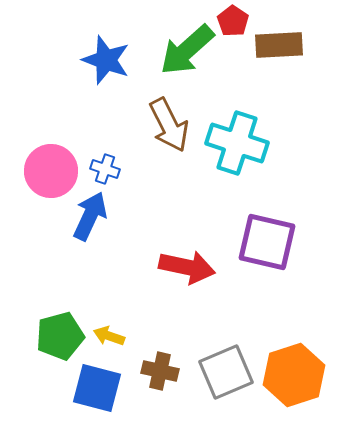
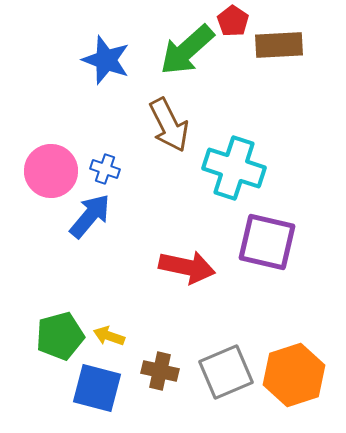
cyan cross: moved 3 px left, 25 px down
blue arrow: rotated 15 degrees clockwise
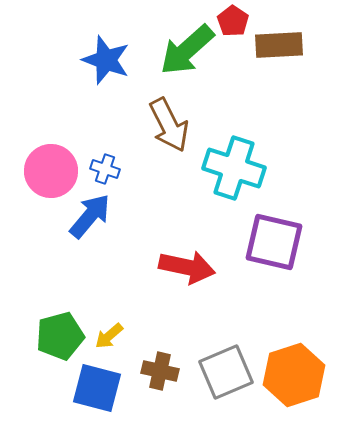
purple square: moved 7 px right
yellow arrow: rotated 60 degrees counterclockwise
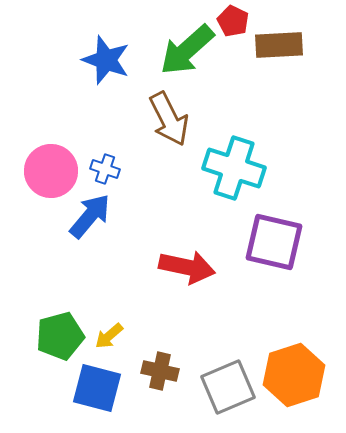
red pentagon: rotated 8 degrees counterclockwise
brown arrow: moved 6 px up
gray square: moved 2 px right, 15 px down
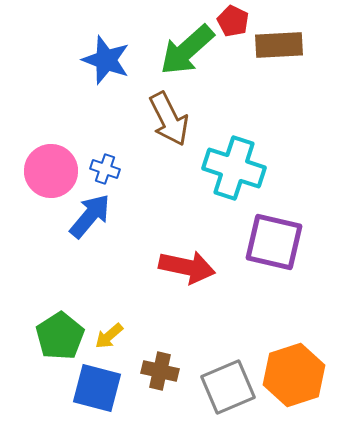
green pentagon: rotated 18 degrees counterclockwise
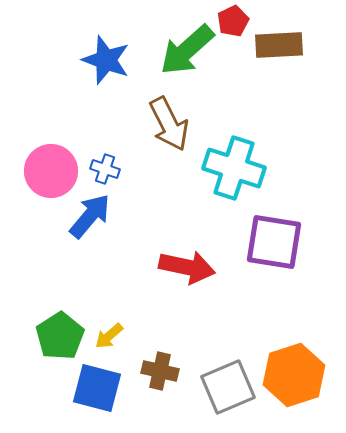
red pentagon: rotated 20 degrees clockwise
brown arrow: moved 5 px down
purple square: rotated 4 degrees counterclockwise
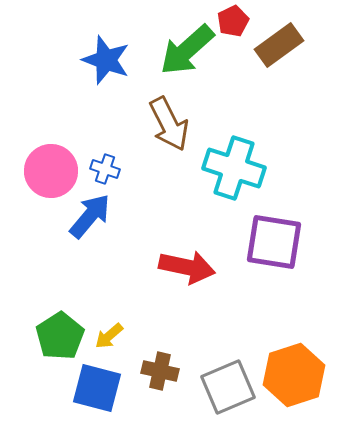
brown rectangle: rotated 33 degrees counterclockwise
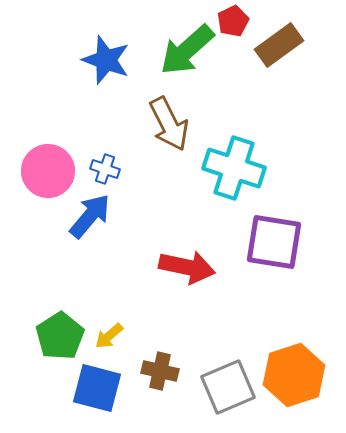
pink circle: moved 3 px left
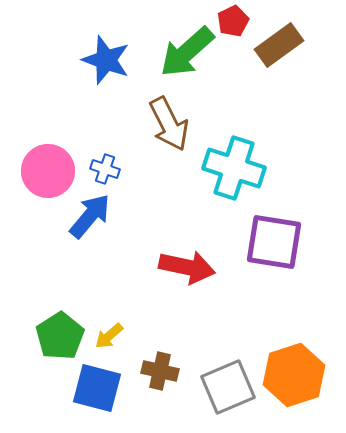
green arrow: moved 2 px down
